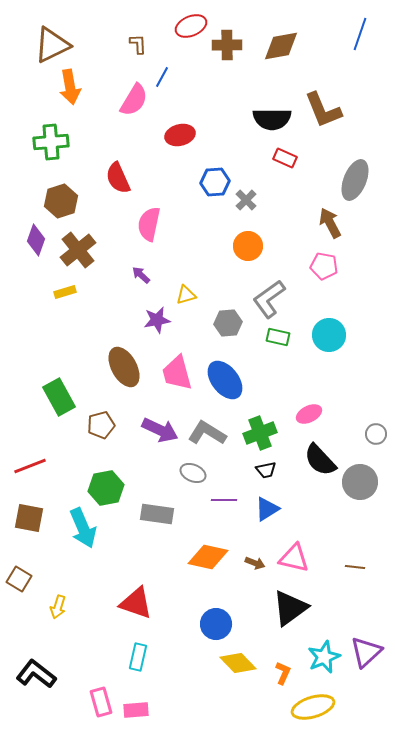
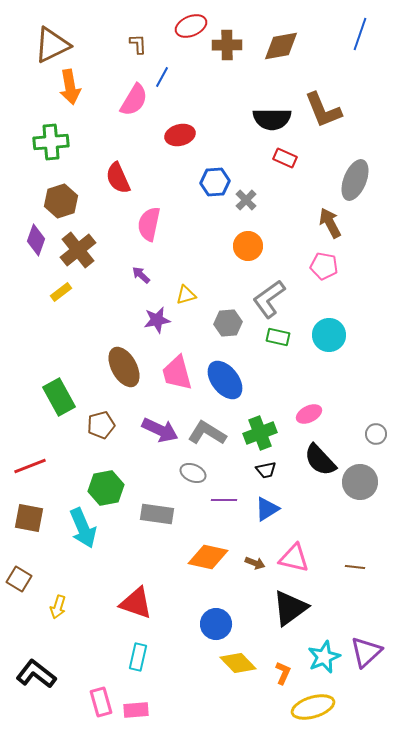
yellow rectangle at (65, 292): moved 4 px left; rotated 20 degrees counterclockwise
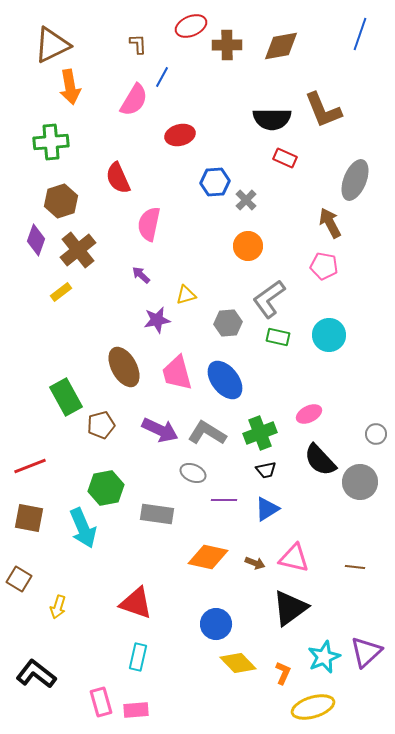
green rectangle at (59, 397): moved 7 px right
